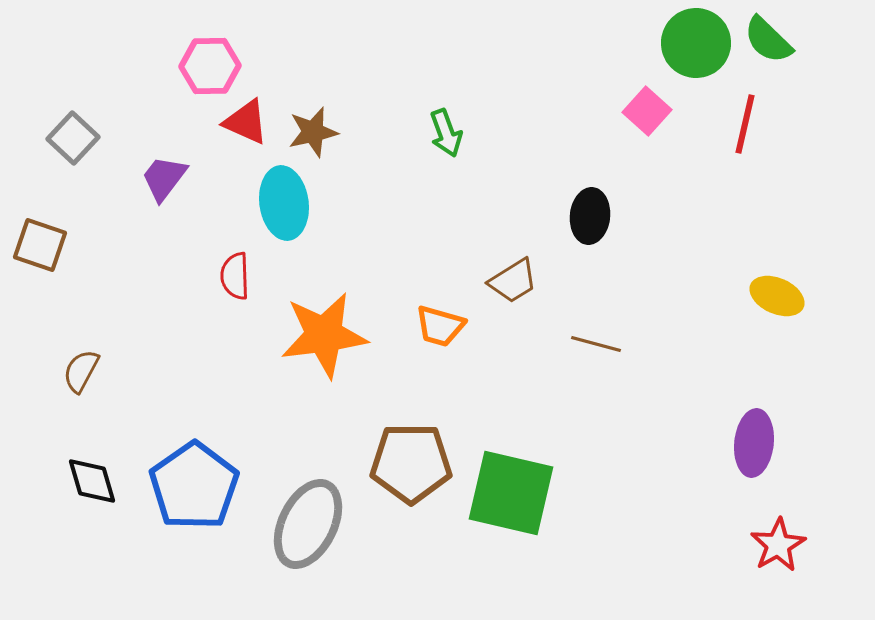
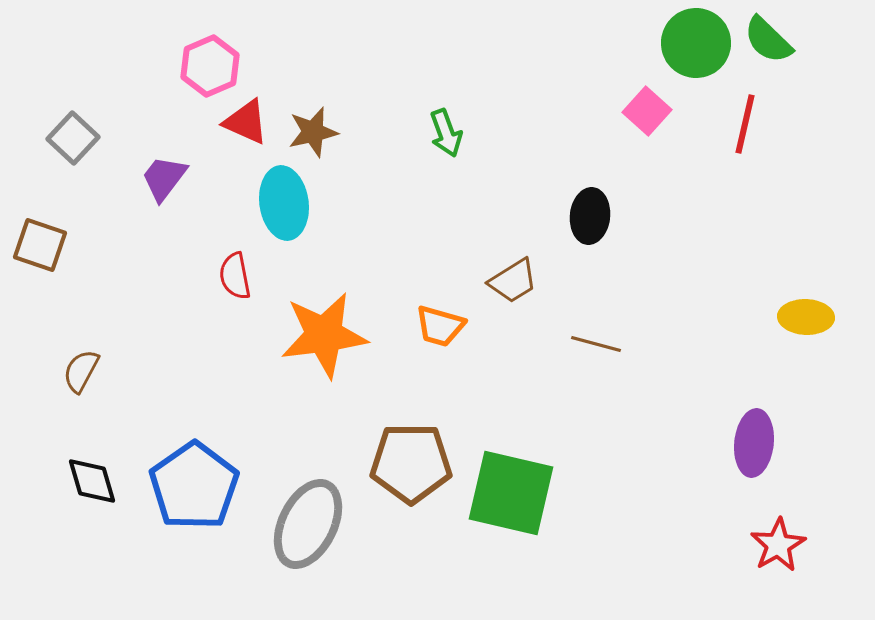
pink hexagon: rotated 22 degrees counterclockwise
red semicircle: rotated 9 degrees counterclockwise
yellow ellipse: moved 29 px right, 21 px down; rotated 22 degrees counterclockwise
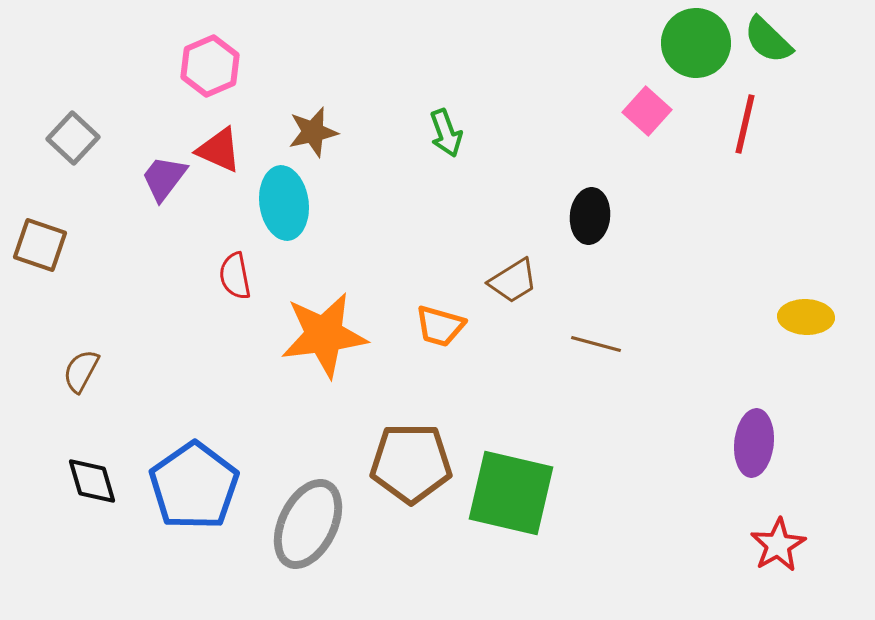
red triangle: moved 27 px left, 28 px down
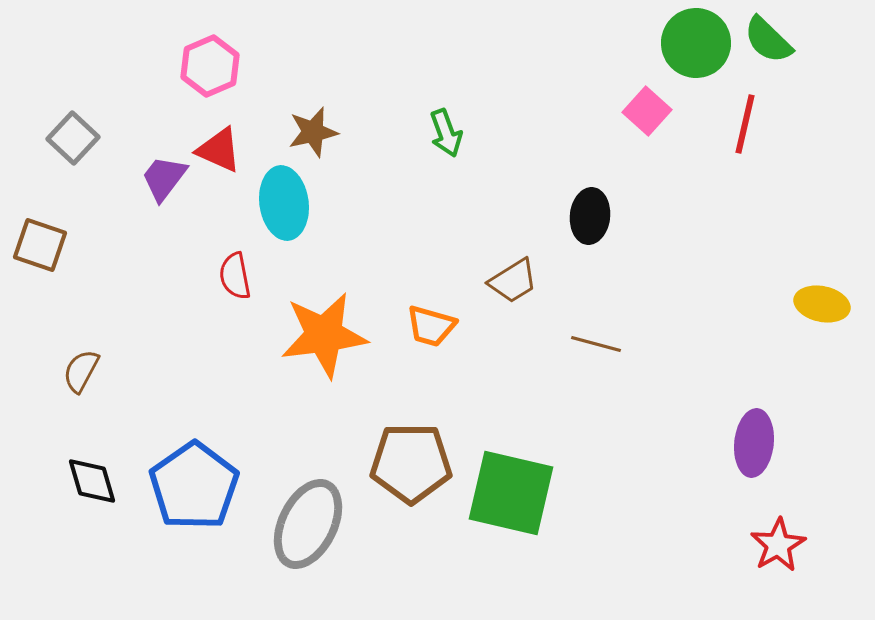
yellow ellipse: moved 16 px right, 13 px up; rotated 10 degrees clockwise
orange trapezoid: moved 9 px left
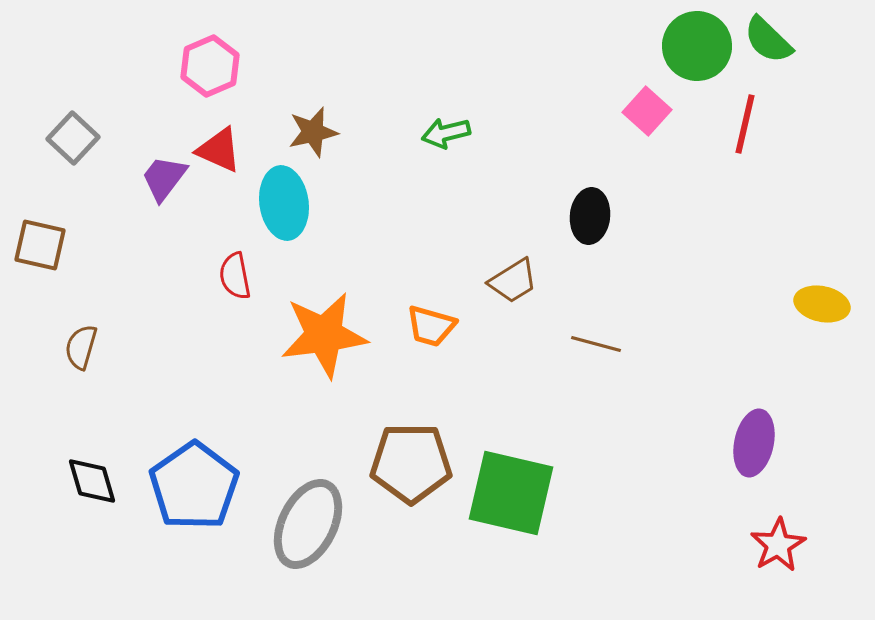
green circle: moved 1 px right, 3 px down
green arrow: rotated 96 degrees clockwise
brown square: rotated 6 degrees counterclockwise
brown semicircle: moved 24 px up; rotated 12 degrees counterclockwise
purple ellipse: rotated 6 degrees clockwise
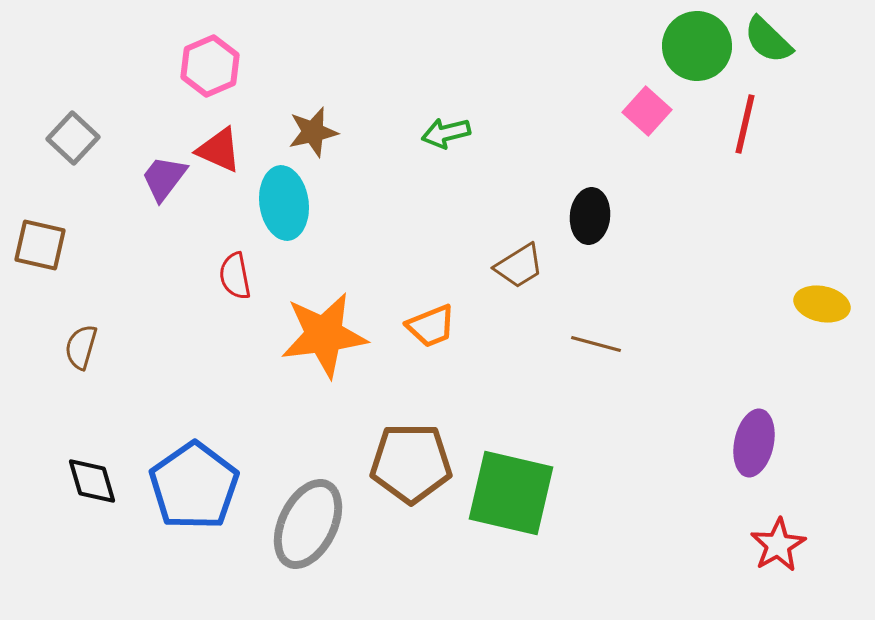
brown trapezoid: moved 6 px right, 15 px up
orange trapezoid: rotated 38 degrees counterclockwise
